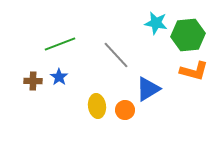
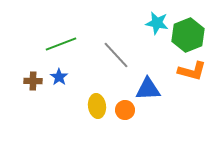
cyan star: moved 1 px right
green hexagon: rotated 16 degrees counterclockwise
green line: moved 1 px right
orange L-shape: moved 2 px left
blue triangle: rotated 28 degrees clockwise
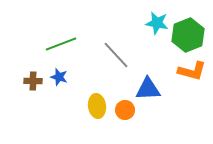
blue star: rotated 18 degrees counterclockwise
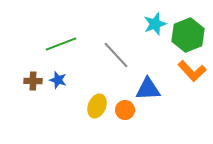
cyan star: moved 2 px left, 1 px down; rotated 30 degrees counterclockwise
orange L-shape: rotated 32 degrees clockwise
blue star: moved 1 px left, 3 px down
yellow ellipse: rotated 30 degrees clockwise
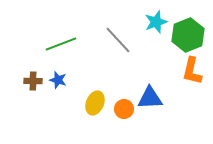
cyan star: moved 1 px right, 2 px up
gray line: moved 2 px right, 15 px up
orange L-shape: rotated 56 degrees clockwise
blue triangle: moved 2 px right, 9 px down
yellow ellipse: moved 2 px left, 3 px up
orange circle: moved 1 px left, 1 px up
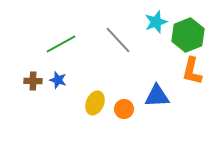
green line: rotated 8 degrees counterclockwise
blue triangle: moved 7 px right, 2 px up
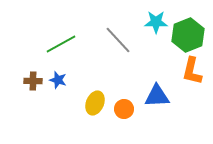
cyan star: rotated 20 degrees clockwise
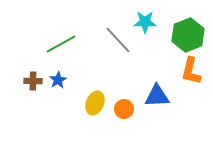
cyan star: moved 11 px left
orange L-shape: moved 1 px left
blue star: rotated 24 degrees clockwise
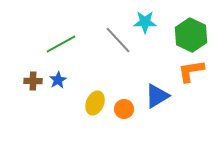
green hexagon: moved 3 px right; rotated 12 degrees counterclockwise
orange L-shape: rotated 68 degrees clockwise
blue triangle: rotated 28 degrees counterclockwise
